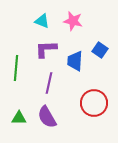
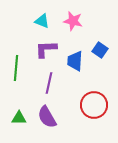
red circle: moved 2 px down
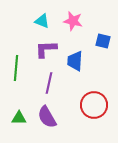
blue square: moved 3 px right, 9 px up; rotated 21 degrees counterclockwise
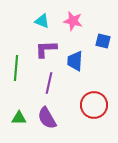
purple semicircle: moved 1 px down
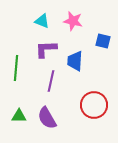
purple line: moved 2 px right, 2 px up
green triangle: moved 2 px up
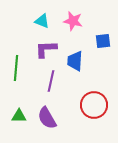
blue square: rotated 21 degrees counterclockwise
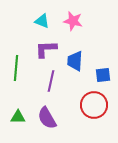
blue square: moved 34 px down
green triangle: moved 1 px left, 1 px down
